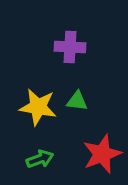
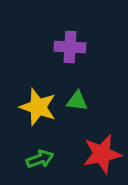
yellow star: rotated 9 degrees clockwise
red star: rotated 9 degrees clockwise
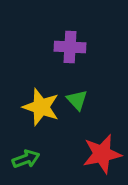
green triangle: moved 1 px up; rotated 40 degrees clockwise
yellow star: moved 3 px right
green arrow: moved 14 px left
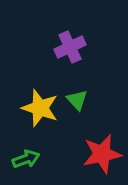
purple cross: rotated 28 degrees counterclockwise
yellow star: moved 1 px left, 1 px down
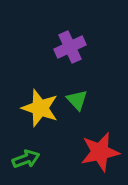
red star: moved 2 px left, 2 px up
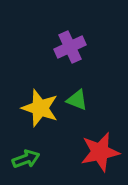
green triangle: rotated 25 degrees counterclockwise
